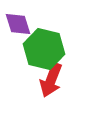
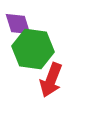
green hexagon: moved 11 px left; rotated 6 degrees counterclockwise
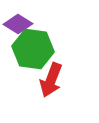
purple diamond: rotated 40 degrees counterclockwise
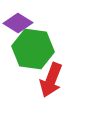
purple diamond: moved 1 px up
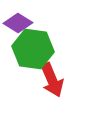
red arrow: moved 1 px right; rotated 44 degrees counterclockwise
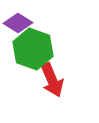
green hexagon: rotated 12 degrees clockwise
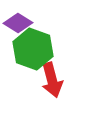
red arrow: rotated 8 degrees clockwise
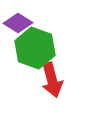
green hexagon: moved 2 px right, 1 px up
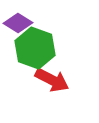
red arrow: rotated 48 degrees counterclockwise
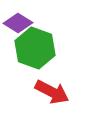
red arrow: moved 12 px down
